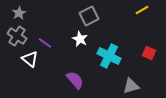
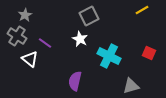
gray star: moved 6 px right, 2 px down
purple semicircle: moved 1 px down; rotated 126 degrees counterclockwise
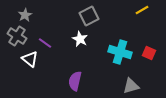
cyan cross: moved 11 px right, 4 px up; rotated 10 degrees counterclockwise
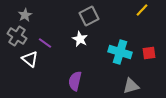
yellow line: rotated 16 degrees counterclockwise
red square: rotated 32 degrees counterclockwise
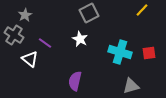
gray square: moved 3 px up
gray cross: moved 3 px left, 1 px up
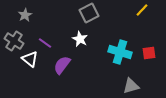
gray cross: moved 6 px down
purple semicircle: moved 13 px left, 16 px up; rotated 24 degrees clockwise
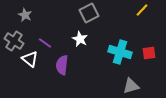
gray star: rotated 16 degrees counterclockwise
purple semicircle: rotated 30 degrees counterclockwise
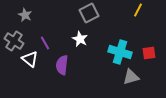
yellow line: moved 4 px left; rotated 16 degrees counterclockwise
purple line: rotated 24 degrees clockwise
gray triangle: moved 9 px up
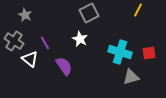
purple semicircle: moved 2 px right, 1 px down; rotated 138 degrees clockwise
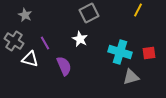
white triangle: rotated 24 degrees counterclockwise
purple semicircle: rotated 12 degrees clockwise
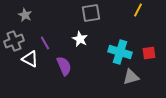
gray square: moved 2 px right; rotated 18 degrees clockwise
gray cross: rotated 36 degrees clockwise
white triangle: rotated 12 degrees clockwise
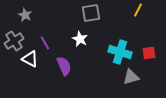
gray cross: rotated 12 degrees counterclockwise
